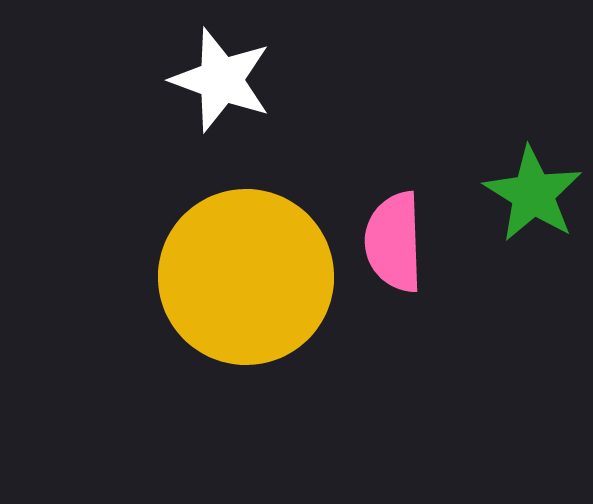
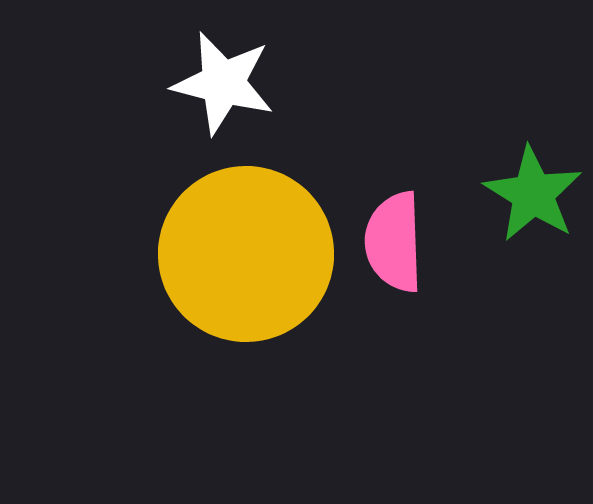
white star: moved 2 px right, 3 px down; rotated 6 degrees counterclockwise
yellow circle: moved 23 px up
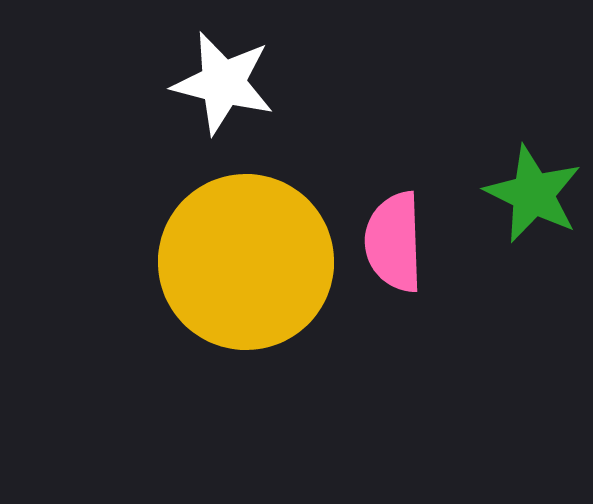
green star: rotated 6 degrees counterclockwise
yellow circle: moved 8 px down
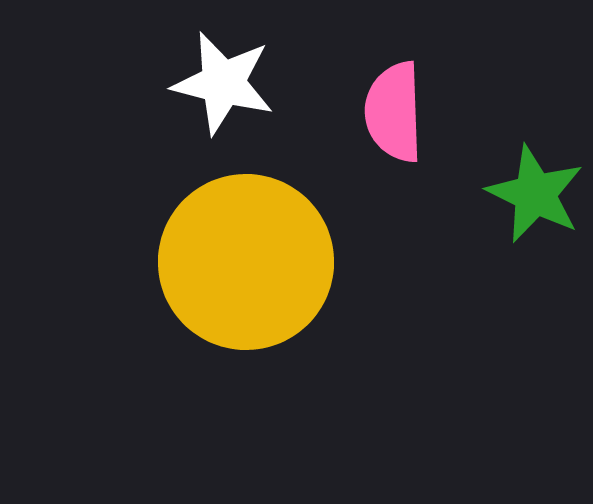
green star: moved 2 px right
pink semicircle: moved 130 px up
